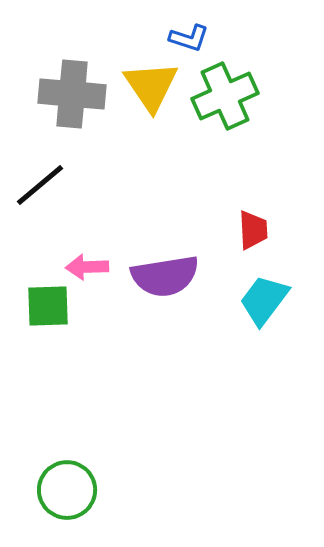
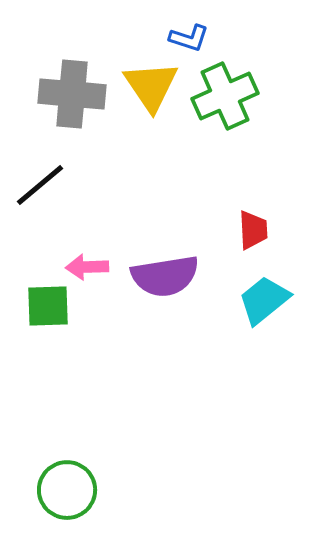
cyan trapezoid: rotated 14 degrees clockwise
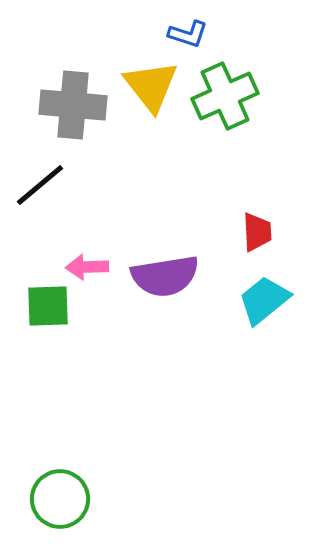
blue L-shape: moved 1 px left, 4 px up
yellow triangle: rotated 4 degrees counterclockwise
gray cross: moved 1 px right, 11 px down
red trapezoid: moved 4 px right, 2 px down
green circle: moved 7 px left, 9 px down
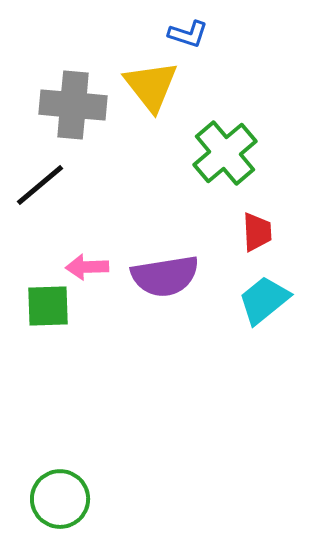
green cross: moved 57 px down; rotated 16 degrees counterclockwise
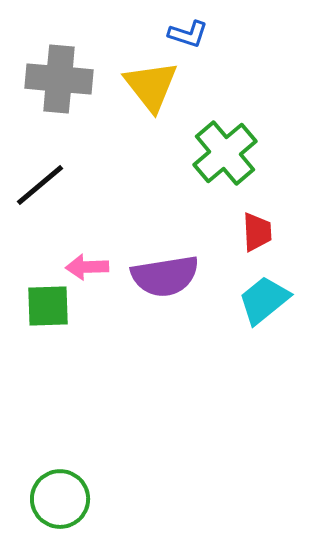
gray cross: moved 14 px left, 26 px up
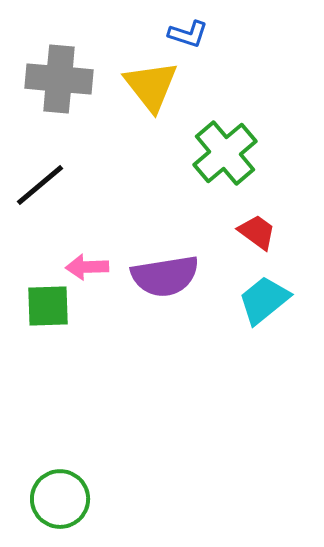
red trapezoid: rotated 51 degrees counterclockwise
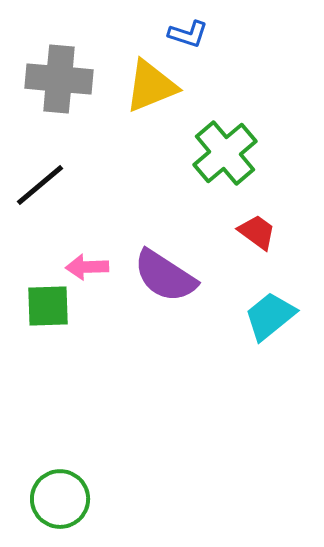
yellow triangle: rotated 46 degrees clockwise
purple semicircle: rotated 42 degrees clockwise
cyan trapezoid: moved 6 px right, 16 px down
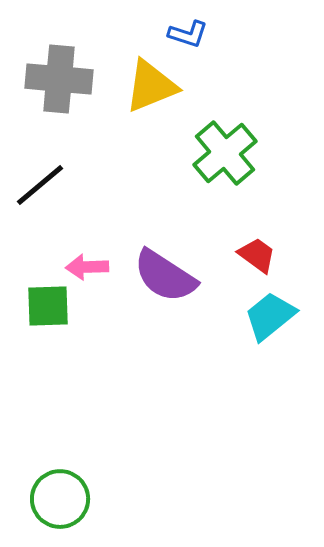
red trapezoid: moved 23 px down
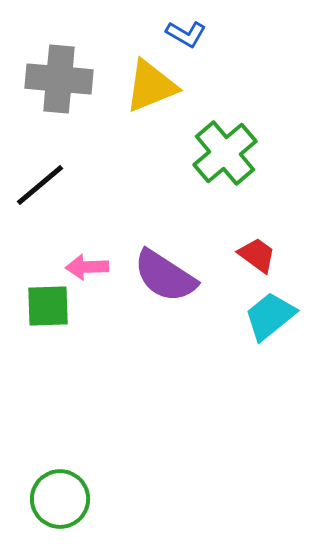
blue L-shape: moved 2 px left; rotated 12 degrees clockwise
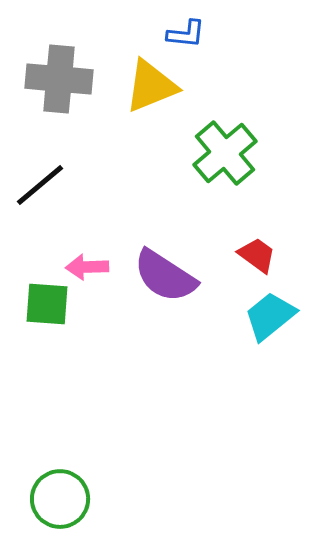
blue L-shape: rotated 24 degrees counterclockwise
green square: moved 1 px left, 2 px up; rotated 6 degrees clockwise
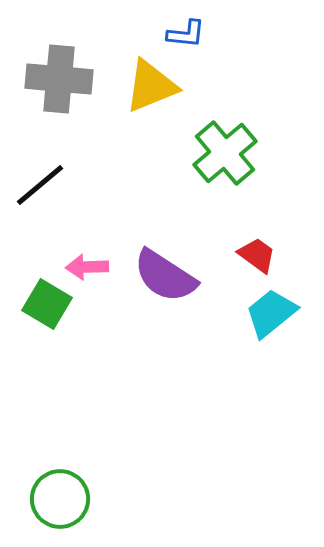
green square: rotated 27 degrees clockwise
cyan trapezoid: moved 1 px right, 3 px up
